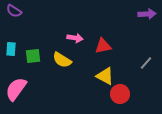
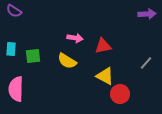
yellow semicircle: moved 5 px right, 1 px down
pink semicircle: rotated 35 degrees counterclockwise
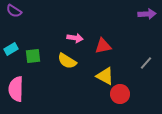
cyan rectangle: rotated 56 degrees clockwise
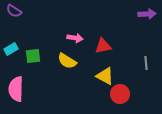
gray line: rotated 48 degrees counterclockwise
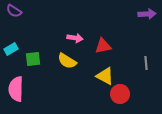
green square: moved 3 px down
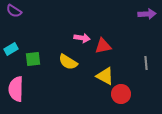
pink arrow: moved 7 px right
yellow semicircle: moved 1 px right, 1 px down
red circle: moved 1 px right
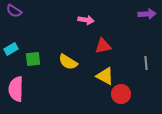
pink arrow: moved 4 px right, 18 px up
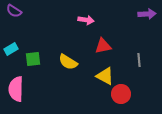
gray line: moved 7 px left, 3 px up
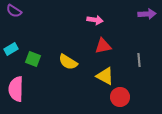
pink arrow: moved 9 px right
green square: rotated 28 degrees clockwise
red circle: moved 1 px left, 3 px down
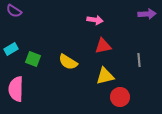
yellow triangle: rotated 42 degrees counterclockwise
